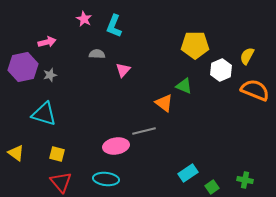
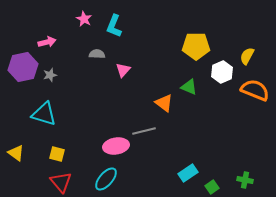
yellow pentagon: moved 1 px right, 1 px down
white hexagon: moved 1 px right, 2 px down
green triangle: moved 5 px right, 1 px down
cyan ellipse: rotated 55 degrees counterclockwise
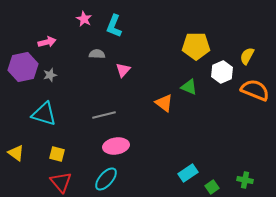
gray line: moved 40 px left, 16 px up
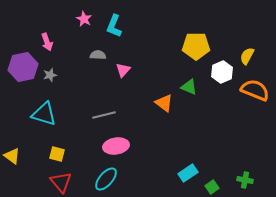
pink arrow: rotated 84 degrees clockwise
gray semicircle: moved 1 px right, 1 px down
yellow triangle: moved 4 px left, 3 px down
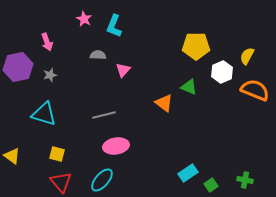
purple hexagon: moved 5 px left
cyan ellipse: moved 4 px left, 1 px down
green square: moved 1 px left, 2 px up
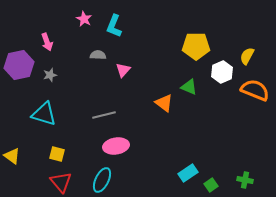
purple hexagon: moved 1 px right, 2 px up
cyan ellipse: rotated 15 degrees counterclockwise
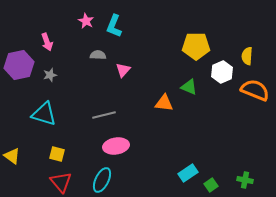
pink star: moved 2 px right, 2 px down
yellow semicircle: rotated 24 degrees counterclockwise
orange triangle: rotated 30 degrees counterclockwise
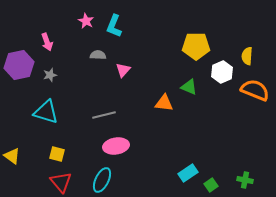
cyan triangle: moved 2 px right, 2 px up
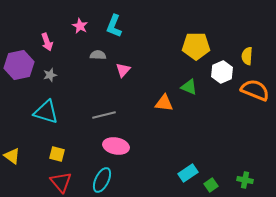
pink star: moved 6 px left, 5 px down
pink ellipse: rotated 20 degrees clockwise
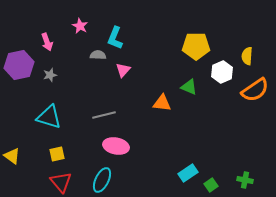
cyan L-shape: moved 1 px right, 12 px down
orange semicircle: rotated 124 degrees clockwise
orange triangle: moved 2 px left
cyan triangle: moved 3 px right, 5 px down
yellow square: rotated 28 degrees counterclockwise
